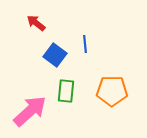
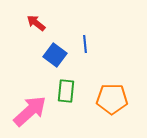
orange pentagon: moved 8 px down
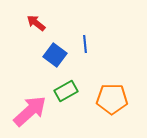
green rectangle: rotated 55 degrees clockwise
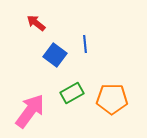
green rectangle: moved 6 px right, 2 px down
pink arrow: rotated 12 degrees counterclockwise
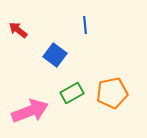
red arrow: moved 18 px left, 7 px down
blue line: moved 19 px up
orange pentagon: moved 6 px up; rotated 12 degrees counterclockwise
pink arrow: rotated 33 degrees clockwise
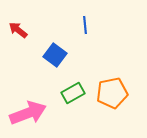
green rectangle: moved 1 px right
pink arrow: moved 2 px left, 2 px down
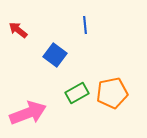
green rectangle: moved 4 px right
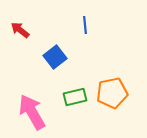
red arrow: moved 2 px right
blue square: moved 2 px down; rotated 15 degrees clockwise
green rectangle: moved 2 px left, 4 px down; rotated 15 degrees clockwise
pink arrow: moved 4 px right, 1 px up; rotated 99 degrees counterclockwise
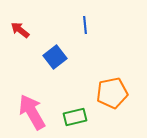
green rectangle: moved 20 px down
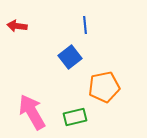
red arrow: moved 3 px left, 4 px up; rotated 30 degrees counterclockwise
blue square: moved 15 px right
orange pentagon: moved 8 px left, 6 px up
